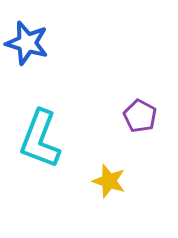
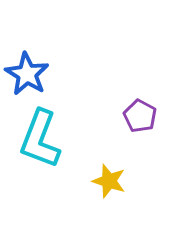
blue star: moved 31 px down; rotated 15 degrees clockwise
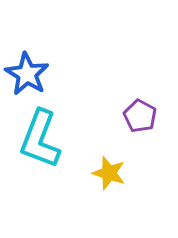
yellow star: moved 8 px up
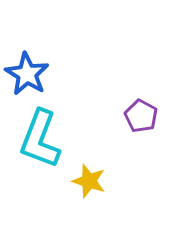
purple pentagon: moved 1 px right
yellow star: moved 20 px left, 8 px down
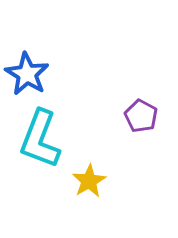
yellow star: rotated 24 degrees clockwise
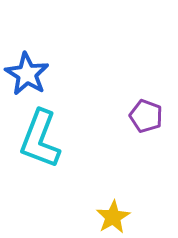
purple pentagon: moved 5 px right; rotated 8 degrees counterclockwise
yellow star: moved 24 px right, 36 px down
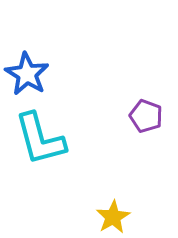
cyan L-shape: rotated 36 degrees counterclockwise
